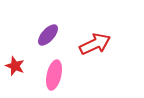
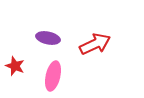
purple ellipse: moved 3 px down; rotated 60 degrees clockwise
pink ellipse: moved 1 px left, 1 px down
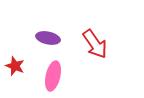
red arrow: rotated 80 degrees clockwise
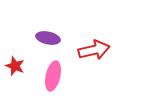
red arrow: moved 1 px left, 6 px down; rotated 68 degrees counterclockwise
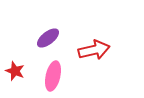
purple ellipse: rotated 50 degrees counterclockwise
red star: moved 5 px down
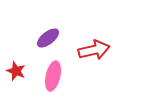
red star: moved 1 px right
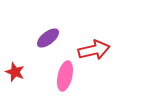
red star: moved 1 px left, 1 px down
pink ellipse: moved 12 px right
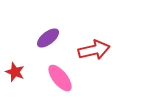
pink ellipse: moved 5 px left, 2 px down; rotated 52 degrees counterclockwise
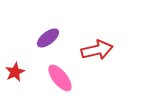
red arrow: moved 3 px right
red star: rotated 24 degrees clockwise
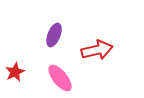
purple ellipse: moved 6 px right, 3 px up; rotated 30 degrees counterclockwise
